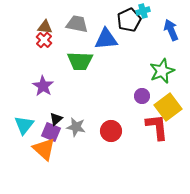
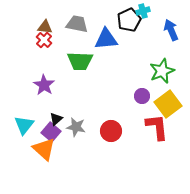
purple star: moved 1 px right, 1 px up
yellow square: moved 3 px up
purple square: rotated 18 degrees clockwise
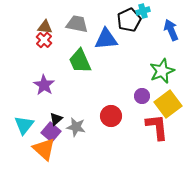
green trapezoid: rotated 64 degrees clockwise
red circle: moved 15 px up
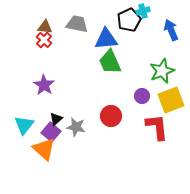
green trapezoid: moved 30 px right, 1 px down
yellow square: moved 3 px right, 4 px up; rotated 16 degrees clockwise
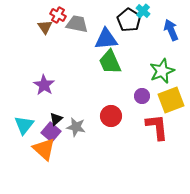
cyan cross: rotated 32 degrees counterclockwise
black pentagon: rotated 15 degrees counterclockwise
brown triangle: rotated 49 degrees clockwise
red cross: moved 14 px right, 25 px up; rotated 14 degrees counterclockwise
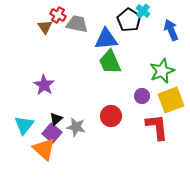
purple square: moved 1 px right, 1 px down
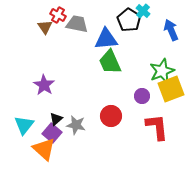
yellow square: moved 11 px up
gray star: moved 2 px up
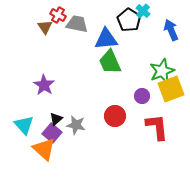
red circle: moved 4 px right
cyan triangle: rotated 20 degrees counterclockwise
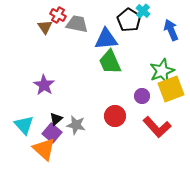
red L-shape: rotated 144 degrees clockwise
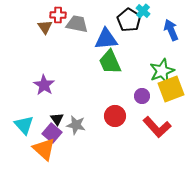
red cross: rotated 28 degrees counterclockwise
black triangle: moved 1 px right; rotated 24 degrees counterclockwise
